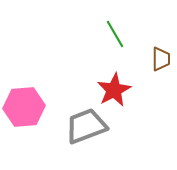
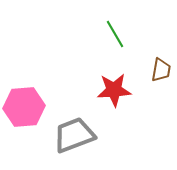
brown trapezoid: moved 11 px down; rotated 10 degrees clockwise
red star: rotated 24 degrees clockwise
gray trapezoid: moved 12 px left, 9 px down
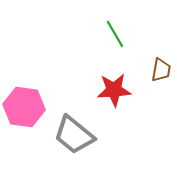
pink hexagon: rotated 12 degrees clockwise
gray trapezoid: rotated 120 degrees counterclockwise
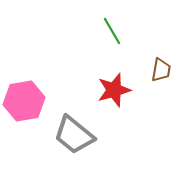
green line: moved 3 px left, 3 px up
red star: rotated 12 degrees counterclockwise
pink hexagon: moved 6 px up; rotated 18 degrees counterclockwise
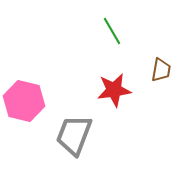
red star: rotated 8 degrees clockwise
pink hexagon: rotated 24 degrees clockwise
gray trapezoid: rotated 72 degrees clockwise
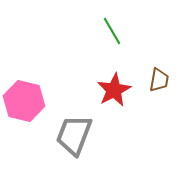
brown trapezoid: moved 2 px left, 10 px down
red star: rotated 20 degrees counterclockwise
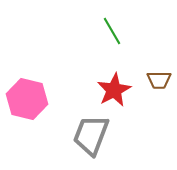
brown trapezoid: rotated 80 degrees clockwise
pink hexagon: moved 3 px right, 2 px up
gray trapezoid: moved 17 px right
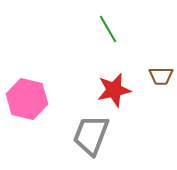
green line: moved 4 px left, 2 px up
brown trapezoid: moved 2 px right, 4 px up
red star: rotated 16 degrees clockwise
